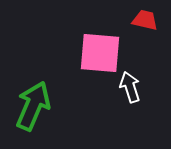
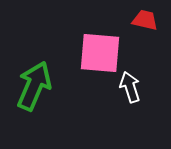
green arrow: moved 1 px right, 20 px up
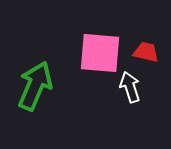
red trapezoid: moved 1 px right, 32 px down
green arrow: moved 1 px right
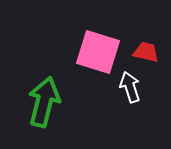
pink square: moved 2 px left, 1 px up; rotated 12 degrees clockwise
green arrow: moved 9 px right, 16 px down; rotated 9 degrees counterclockwise
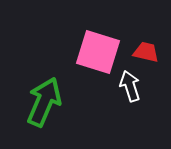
white arrow: moved 1 px up
green arrow: rotated 9 degrees clockwise
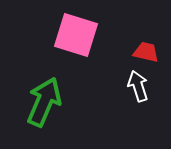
pink square: moved 22 px left, 17 px up
white arrow: moved 8 px right
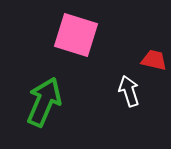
red trapezoid: moved 8 px right, 8 px down
white arrow: moved 9 px left, 5 px down
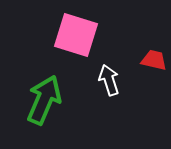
white arrow: moved 20 px left, 11 px up
green arrow: moved 2 px up
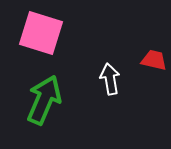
pink square: moved 35 px left, 2 px up
white arrow: moved 1 px right, 1 px up; rotated 8 degrees clockwise
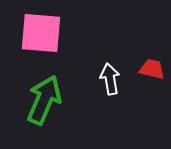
pink square: rotated 12 degrees counterclockwise
red trapezoid: moved 2 px left, 9 px down
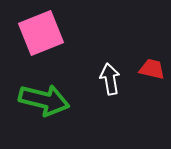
pink square: rotated 27 degrees counterclockwise
green arrow: rotated 81 degrees clockwise
